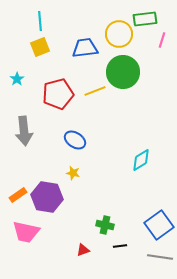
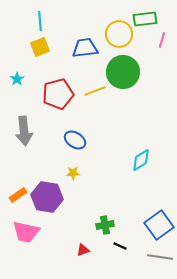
yellow star: rotated 16 degrees counterclockwise
green cross: rotated 24 degrees counterclockwise
black line: rotated 32 degrees clockwise
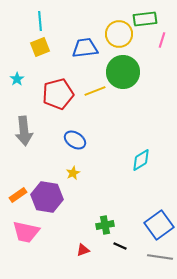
yellow star: rotated 24 degrees counterclockwise
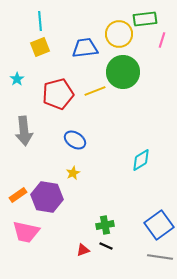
black line: moved 14 px left
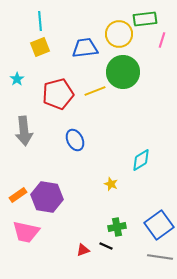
blue ellipse: rotated 30 degrees clockwise
yellow star: moved 38 px right, 11 px down; rotated 24 degrees counterclockwise
green cross: moved 12 px right, 2 px down
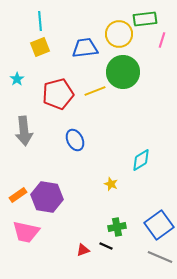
gray line: rotated 15 degrees clockwise
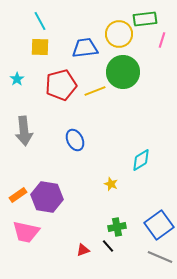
cyan line: rotated 24 degrees counterclockwise
yellow square: rotated 24 degrees clockwise
red pentagon: moved 3 px right, 9 px up
black line: moved 2 px right; rotated 24 degrees clockwise
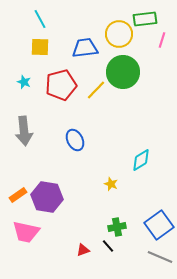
cyan line: moved 2 px up
cyan star: moved 7 px right, 3 px down; rotated 16 degrees counterclockwise
yellow line: moved 1 px right, 1 px up; rotated 25 degrees counterclockwise
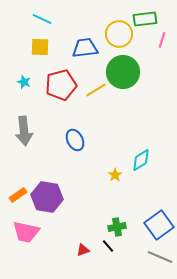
cyan line: moved 2 px right; rotated 36 degrees counterclockwise
yellow line: rotated 15 degrees clockwise
yellow star: moved 4 px right, 9 px up; rotated 16 degrees clockwise
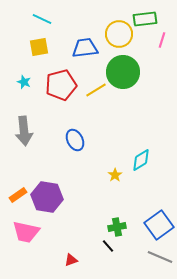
yellow square: moved 1 px left; rotated 12 degrees counterclockwise
red triangle: moved 12 px left, 10 px down
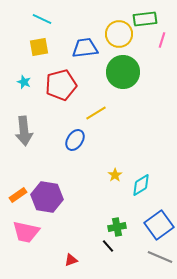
yellow line: moved 23 px down
blue ellipse: rotated 60 degrees clockwise
cyan diamond: moved 25 px down
